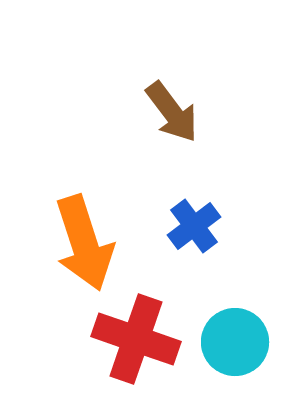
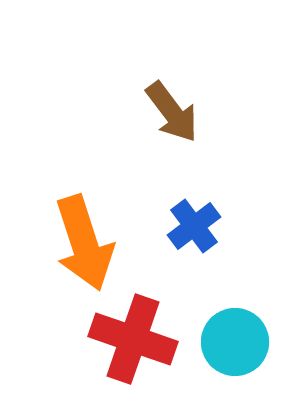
red cross: moved 3 px left
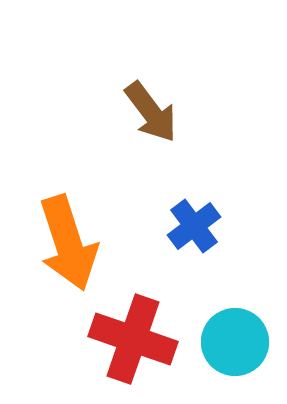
brown arrow: moved 21 px left
orange arrow: moved 16 px left
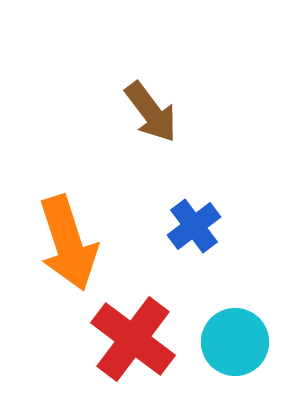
red cross: rotated 18 degrees clockwise
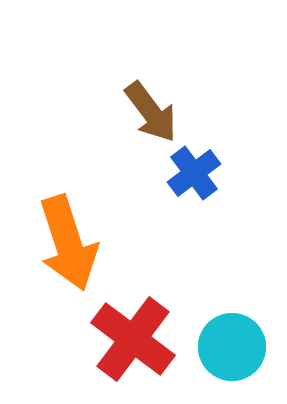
blue cross: moved 53 px up
cyan circle: moved 3 px left, 5 px down
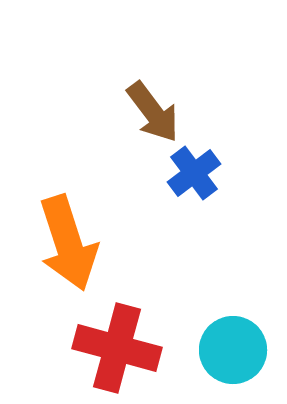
brown arrow: moved 2 px right
red cross: moved 16 px left, 9 px down; rotated 22 degrees counterclockwise
cyan circle: moved 1 px right, 3 px down
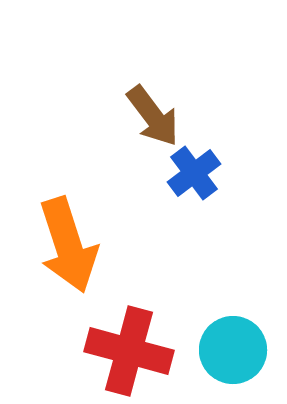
brown arrow: moved 4 px down
orange arrow: moved 2 px down
red cross: moved 12 px right, 3 px down
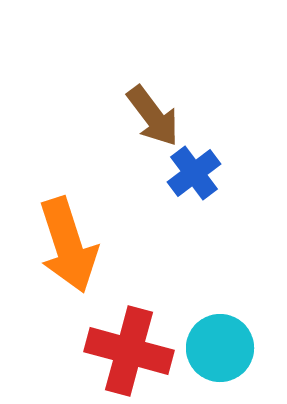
cyan circle: moved 13 px left, 2 px up
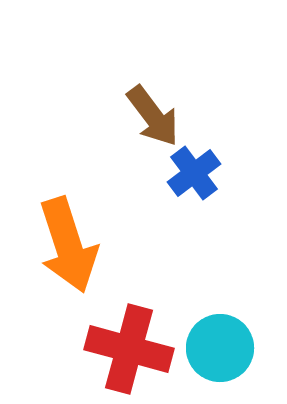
red cross: moved 2 px up
